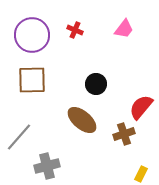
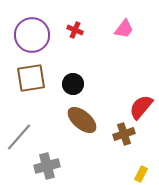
brown square: moved 1 px left, 2 px up; rotated 8 degrees counterclockwise
black circle: moved 23 px left
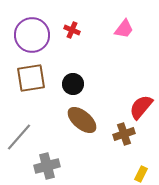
red cross: moved 3 px left
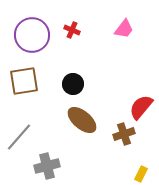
brown square: moved 7 px left, 3 px down
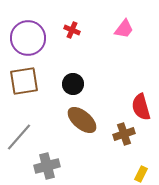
purple circle: moved 4 px left, 3 px down
red semicircle: rotated 56 degrees counterclockwise
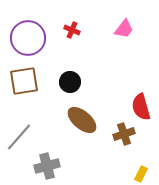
black circle: moved 3 px left, 2 px up
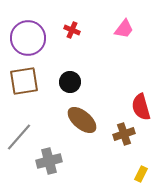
gray cross: moved 2 px right, 5 px up
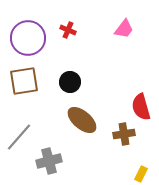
red cross: moved 4 px left
brown cross: rotated 10 degrees clockwise
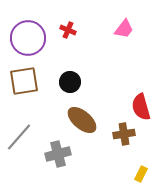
gray cross: moved 9 px right, 7 px up
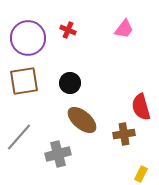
black circle: moved 1 px down
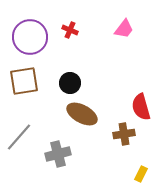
red cross: moved 2 px right
purple circle: moved 2 px right, 1 px up
brown ellipse: moved 6 px up; rotated 12 degrees counterclockwise
